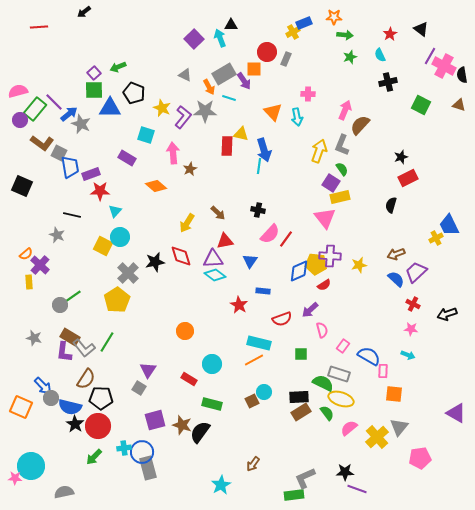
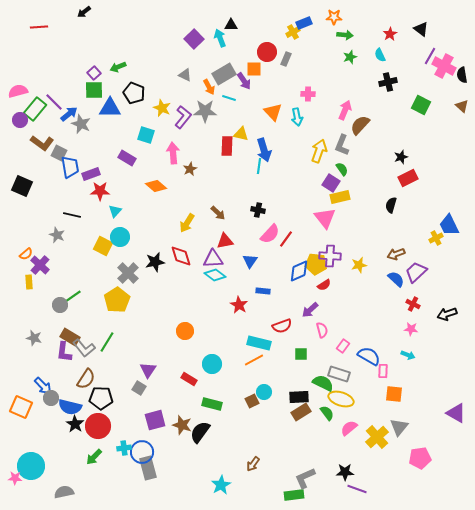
brown triangle at (459, 105): moved 3 px right, 1 px down; rotated 24 degrees clockwise
red semicircle at (282, 319): moved 7 px down
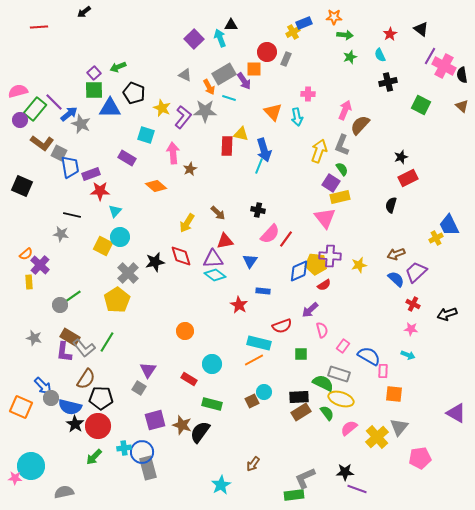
cyan line at (259, 166): rotated 14 degrees clockwise
gray star at (57, 235): moved 4 px right, 1 px up; rotated 14 degrees counterclockwise
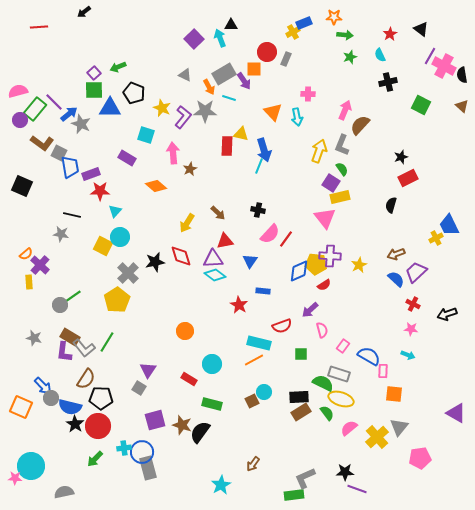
yellow star at (359, 265): rotated 14 degrees counterclockwise
green arrow at (94, 457): moved 1 px right, 2 px down
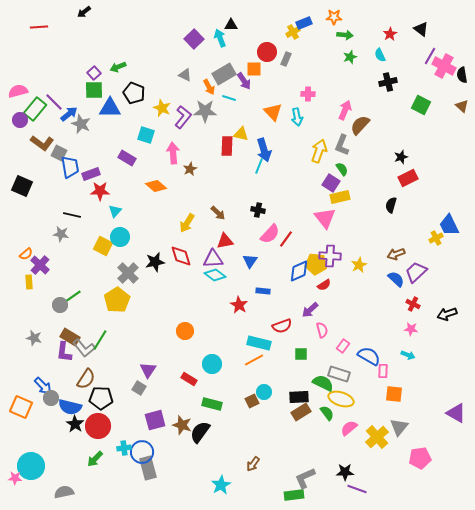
green line at (107, 342): moved 7 px left, 2 px up
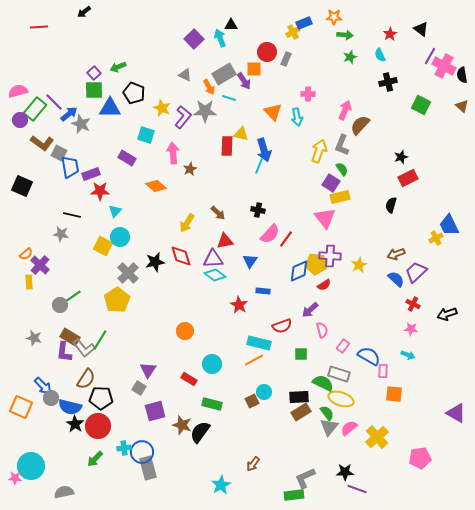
purple square at (155, 420): moved 9 px up
gray triangle at (399, 427): moved 70 px left
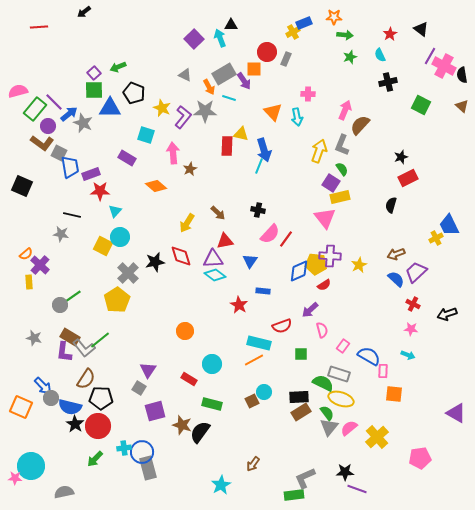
purple circle at (20, 120): moved 28 px right, 6 px down
gray star at (81, 124): moved 2 px right, 1 px up
green line at (100, 340): rotated 20 degrees clockwise
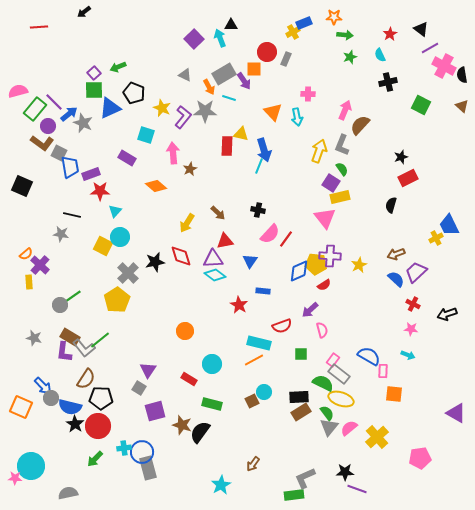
purple line at (430, 56): moved 8 px up; rotated 30 degrees clockwise
blue triangle at (110, 108): rotated 25 degrees counterclockwise
pink rectangle at (343, 346): moved 10 px left, 14 px down
gray rectangle at (339, 374): rotated 20 degrees clockwise
gray semicircle at (64, 492): moved 4 px right, 1 px down
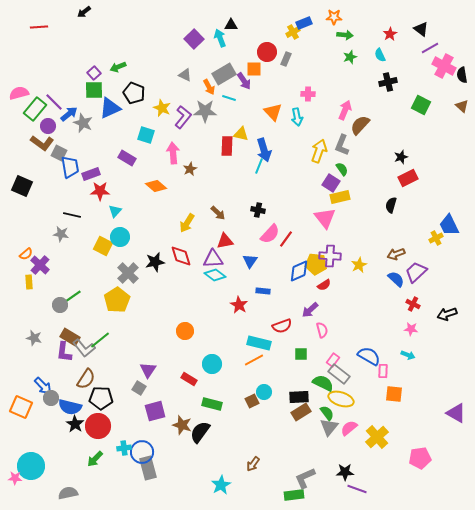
pink semicircle at (18, 91): moved 1 px right, 2 px down
